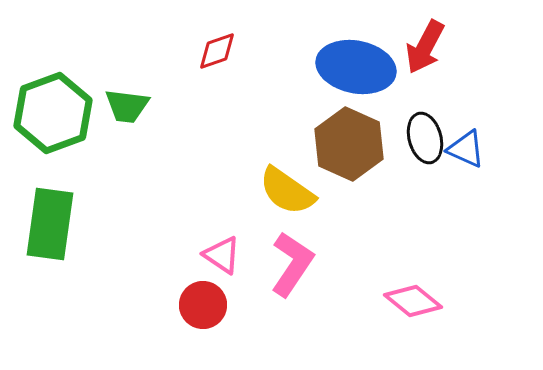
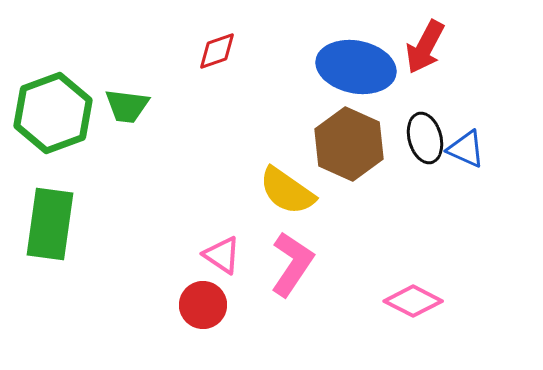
pink diamond: rotated 12 degrees counterclockwise
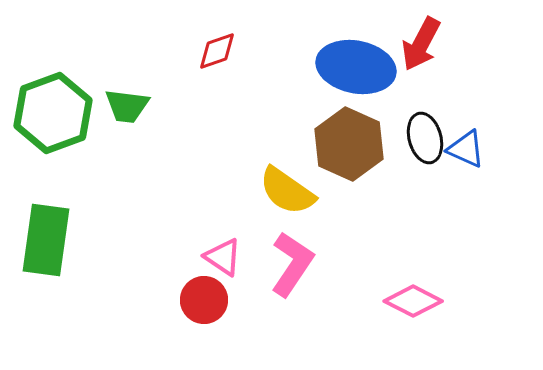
red arrow: moved 4 px left, 3 px up
green rectangle: moved 4 px left, 16 px down
pink triangle: moved 1 px right, 2 px down
red circle: moved 1 px right, 5 px up
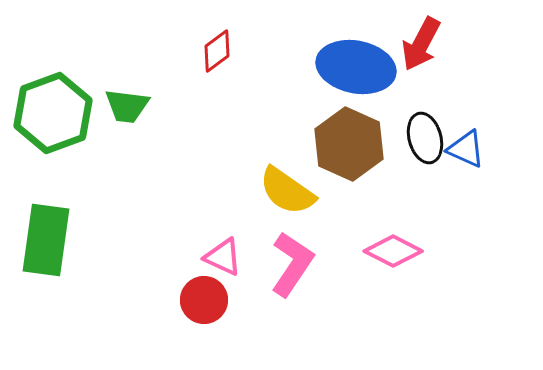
red diamond: rotated 18 degrees counterclockwise
pink triangle: rotated 9 degrees counterclockwise
pink diamond: moved 20 px left, 50 px up
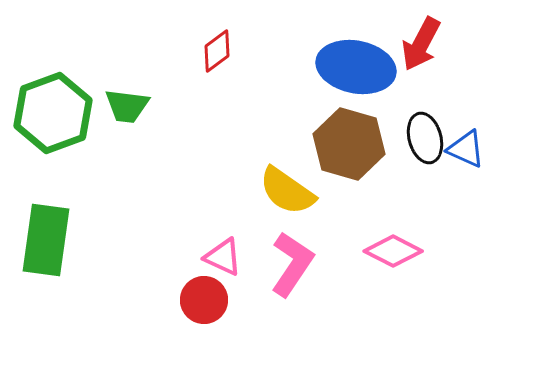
brown hexagon: rotated 8 degrees counterclockwise
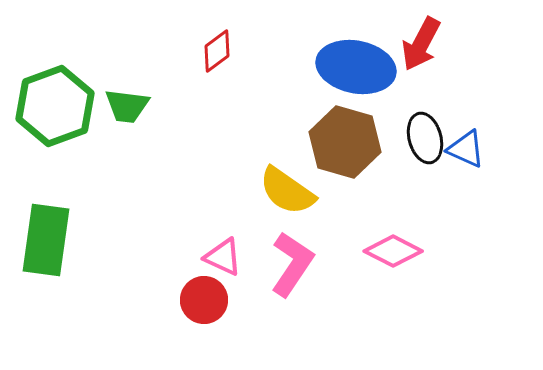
green hexagon: moved 2 px right, 7 px up
brown hexagon: moved 4 px left, 2 px up
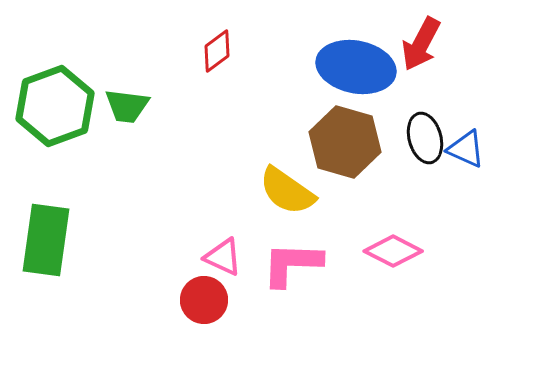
pink L-shape: rotated 122 degrees counterclockwise
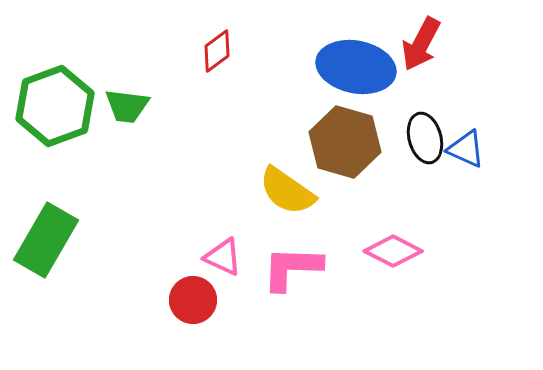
green rectangle: rotated 22 degrees clockwise
pink L-shape: moved 4 px down
red circle: moved 11 px left
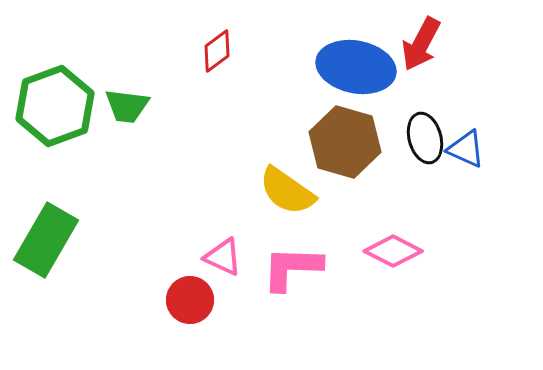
red circle: moved 3 px left
